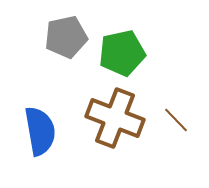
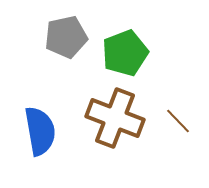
green pentagon: moved 3 px right; rotated 9 degrees counterclockwise
brown line: moved 2 px right, 1 px down
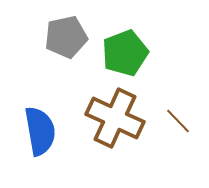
brown cross: rotated 4 degrees clockwise
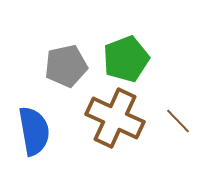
gray pentagon: moved 29 px down
green pentagon: moved 1 px right, 6 px down
blue semicircle: moved 6 px left
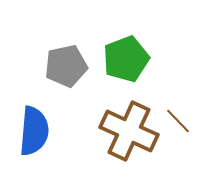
brown cross: moved 14 px right, 13 px down
blue semicircle: rotated 15 degrees clockwise
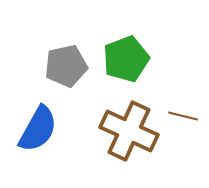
brown line: moved 5 px right, 5 px up; rotated 32 degrees counterclockwise
blue semicircle: moved 4 px right, 2 px up; rotated 24 degrees clockwise
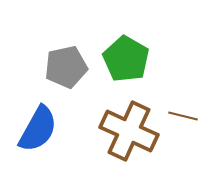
green pentagon: rotated 21 degrees counterclockwise
gray pentagon: moved 1 px down
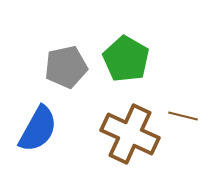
brown cross: moved 1 px right, 3 px down
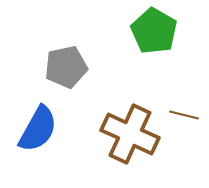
green pentagon: moved 28 px right, 28 px up
brown line: moved 1 px right, 1 px up
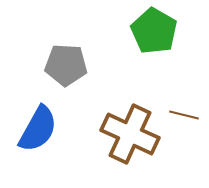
gray pentagon: moved 2 px up; rotated 15 degrees clockwise
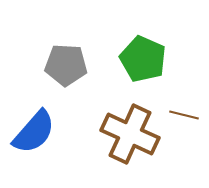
green pentagon: moved 11 px left, 28 px down; rotated 6 degrees counterclockwise
blue semicircle: moved 4 px left, 3 px down; rotated 12 degrees clockwise
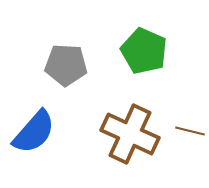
green pentagon: moved 1 px right, 8 px up
brown line: moved 6 px right, 16 px down
